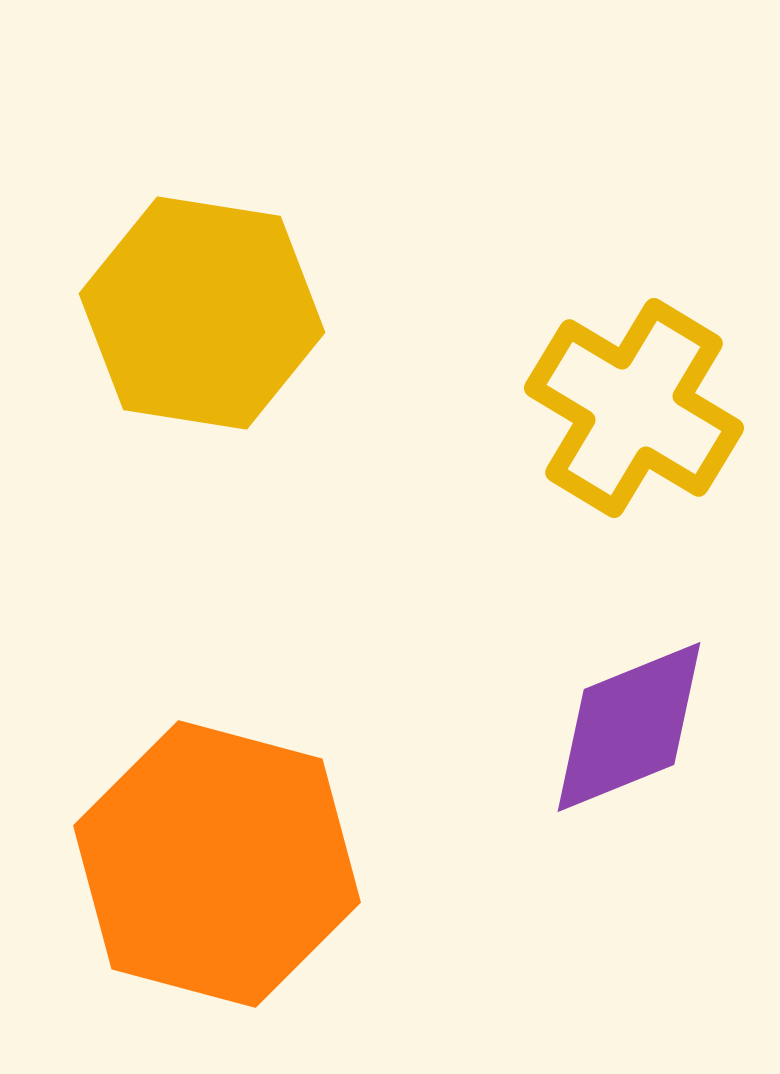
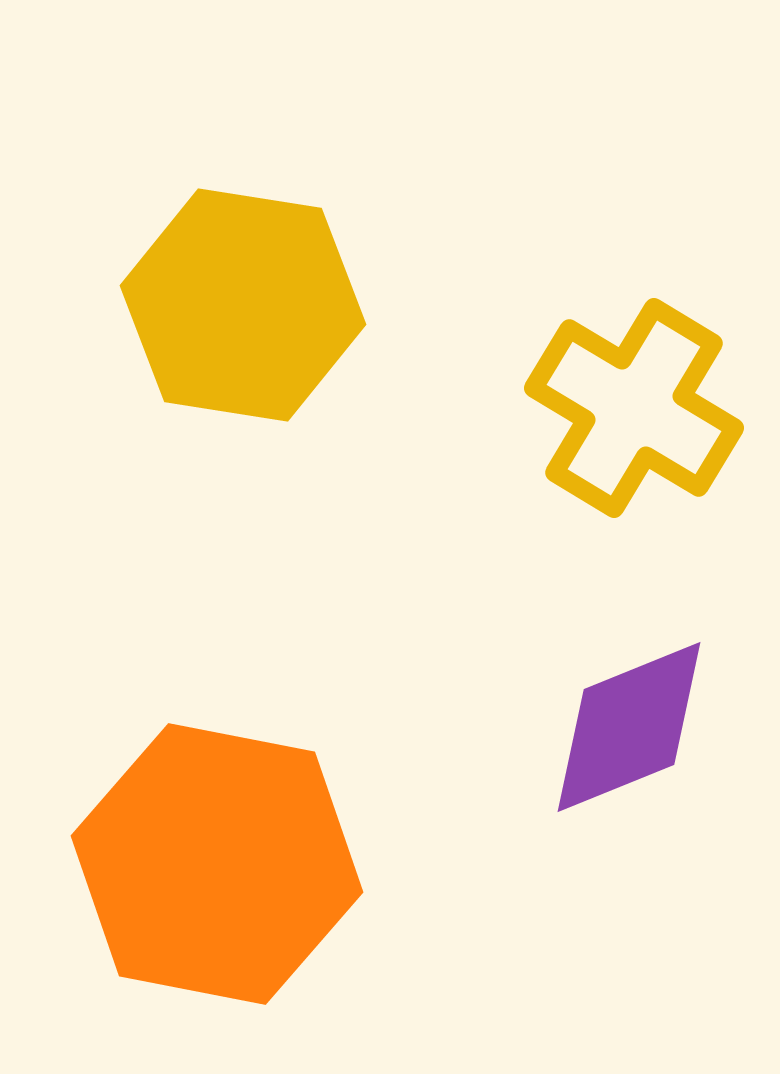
yellow hexagon: moved 41 px right, 8 px up
orange hexagon: rotated 4 degrees counterclockwise
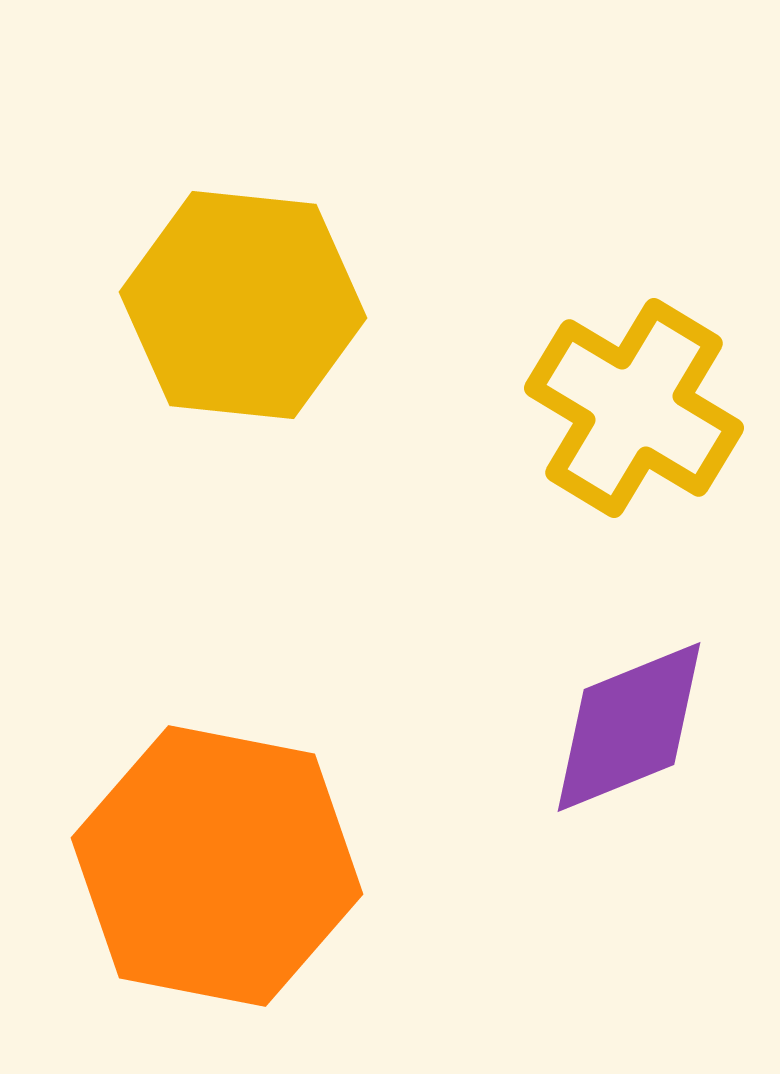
yellow hexagon: rotated 3 degrees counterclockwise
orange hexagon: moved 2 px down
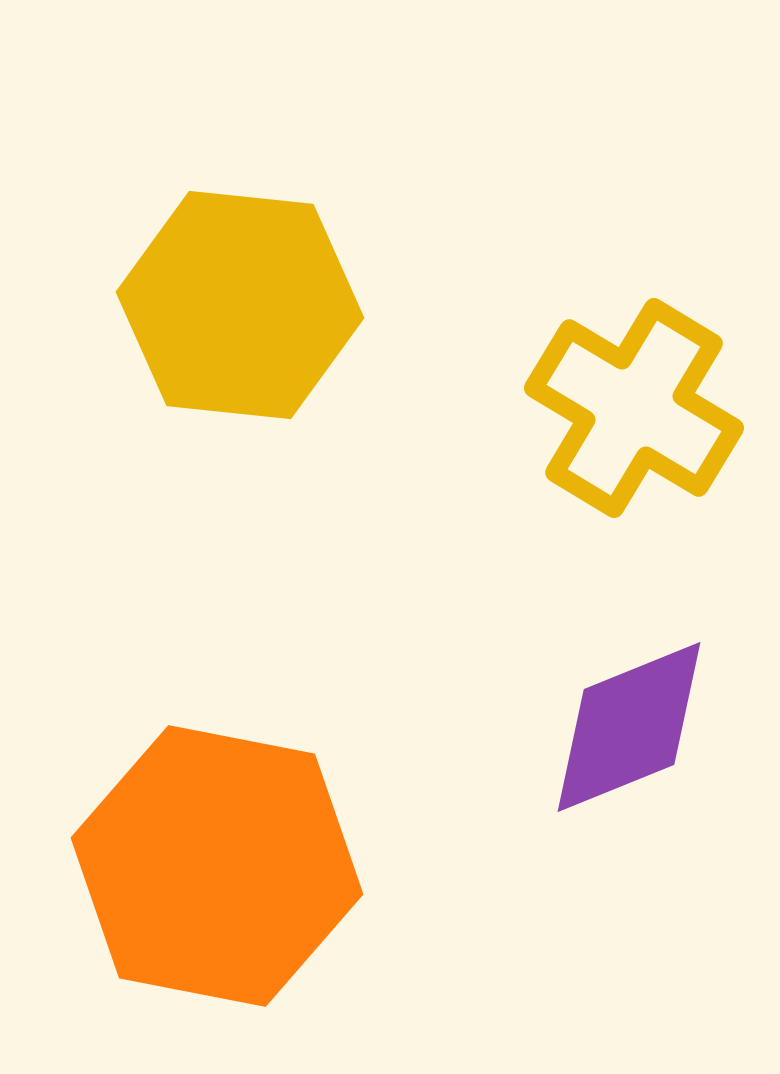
yellow hexagon: moved 3 px left
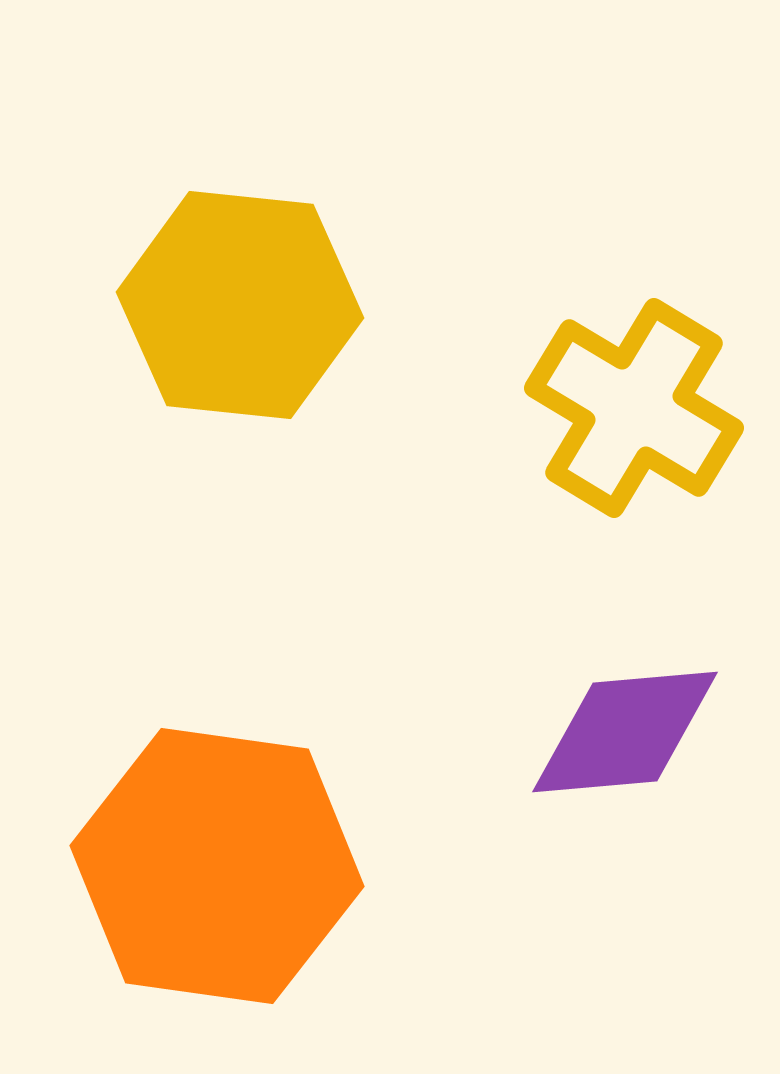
purple diamond: moved 4 px left, 5 px down; rotated 17 degrees clockwise
orange hexagon: rotated 3 degrees counterclockwise
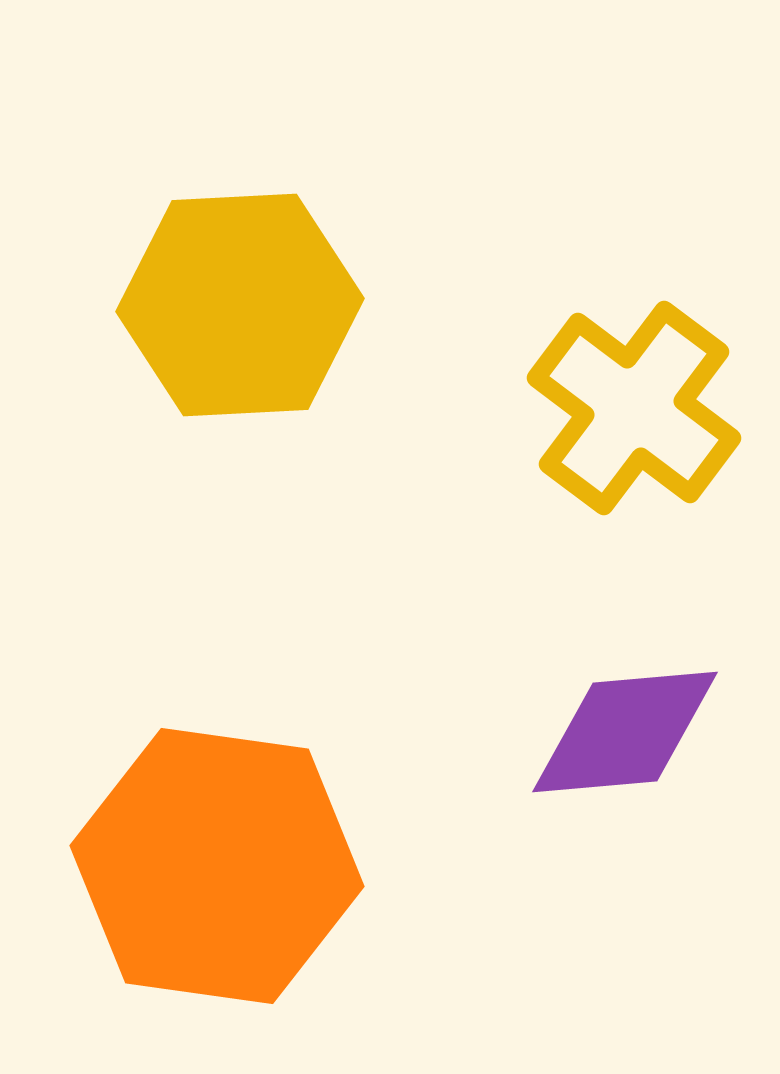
yellow hexagon: rotated 9 degrees counterclockwise
yellow cross: rotated 6 degrees clockwise
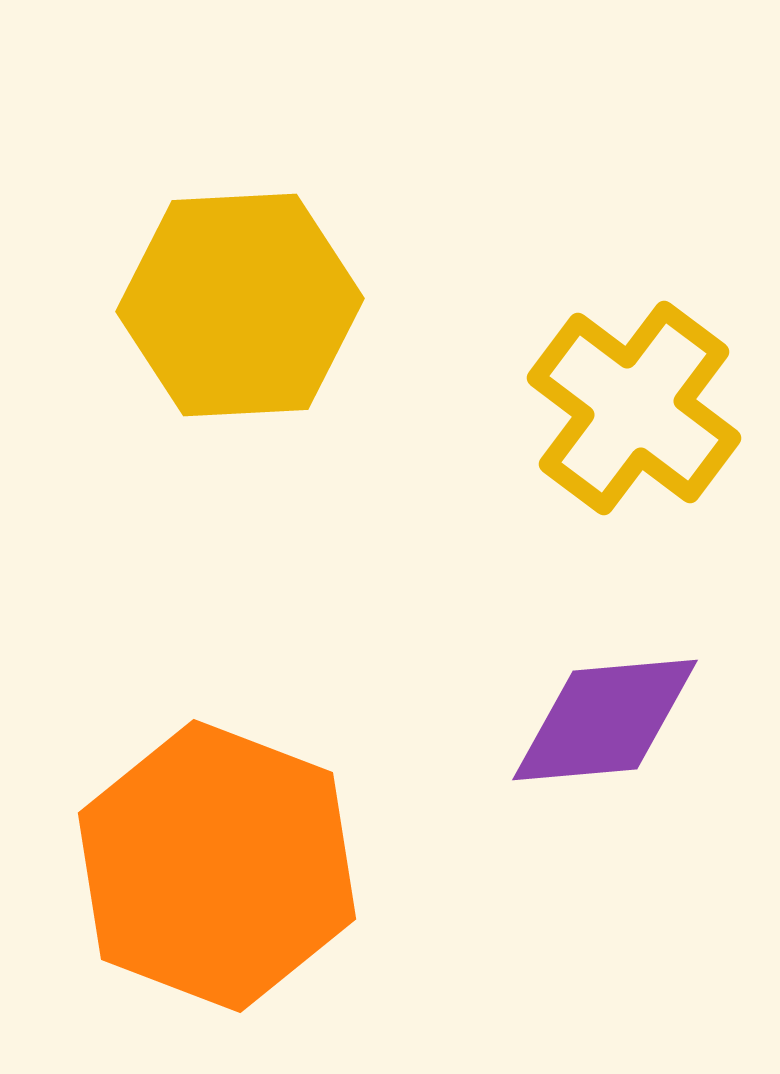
purple diamond: moved 20 px left, 12 px up
orange hexagon: rotated 13 degrees clockwise
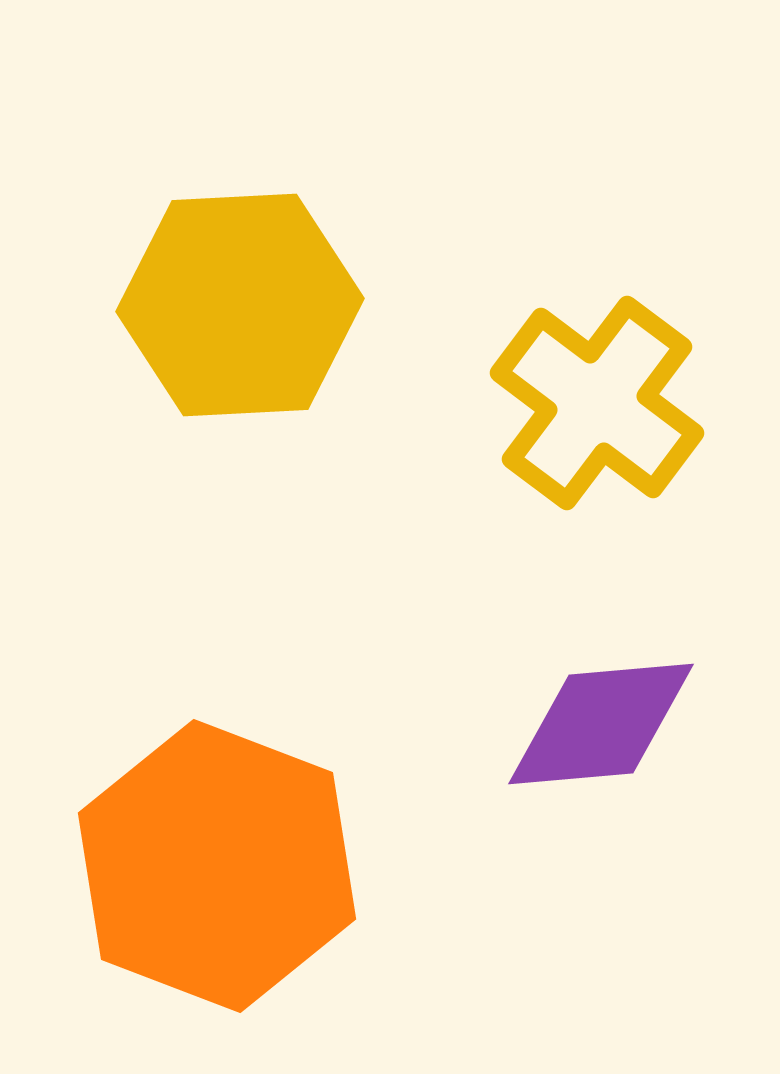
yellow cross: moved 37 px left, 5 px up
purple diamond: moved 4 px left, 4 px down
